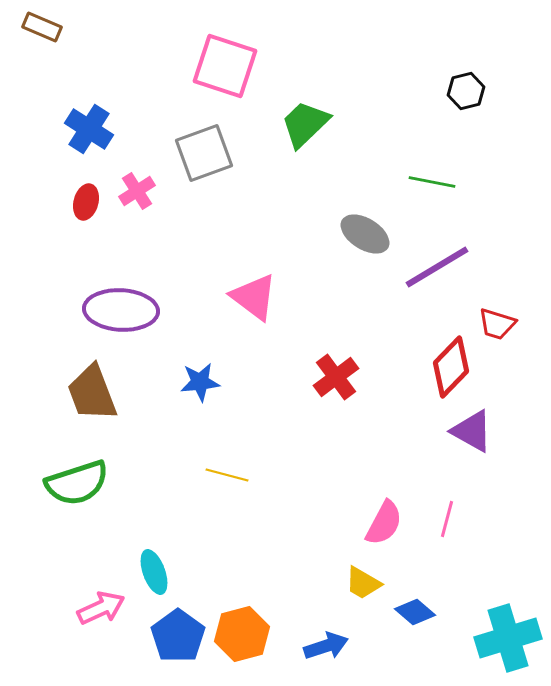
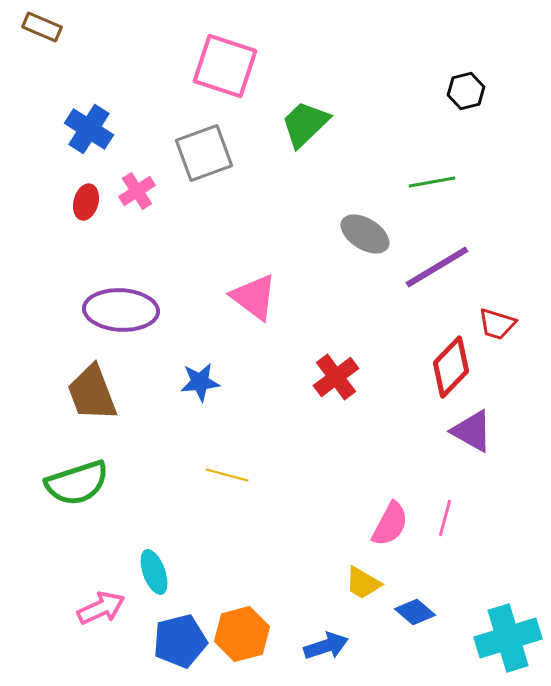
green line: rotated 21 degrees counterclockwise
pink line: moved 2 px left, 1 px up
pink semicircle: moved 6 px right, 1 px down
blue pentagon: moved 2 px right, 5 px down; rotated 22 degrees clockwise
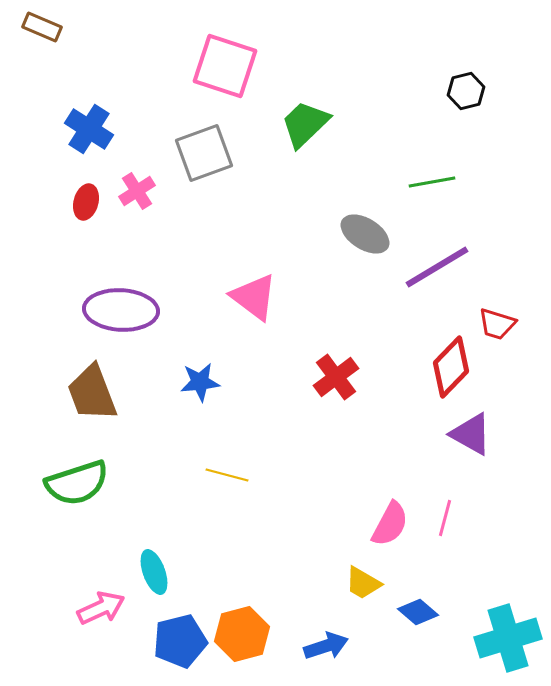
purple triangle: moved 1 px left, 3 px down
blue diamond: moved 3 px right
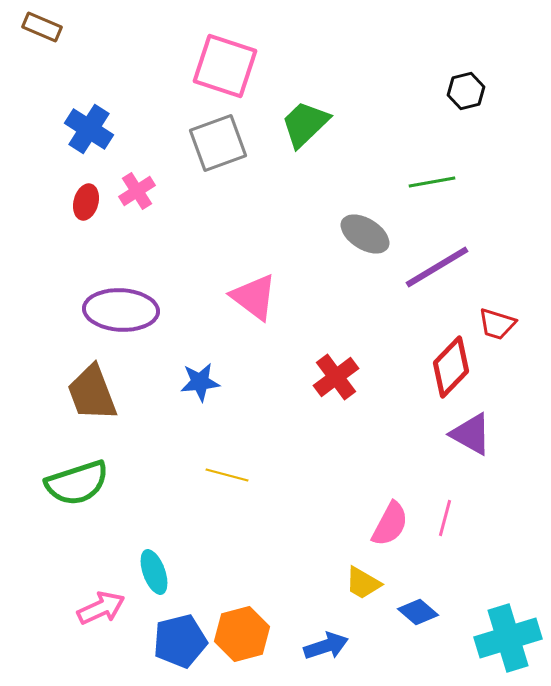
gray square: moved 14 px right, 10 px up
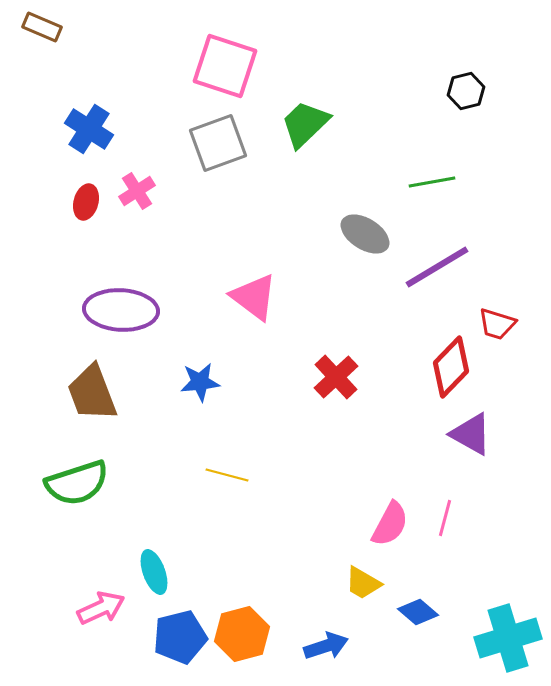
red cross: rotated 6 degrees counterclockwise
blue pentagon: moved 4 px up
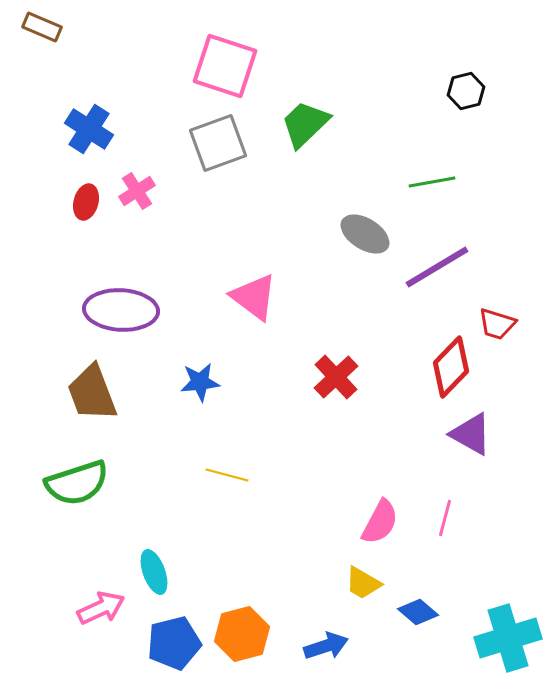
pink semicircle: moved 10 px left, 2 px up
blue pentagon: moved 6 px left, 6 px down
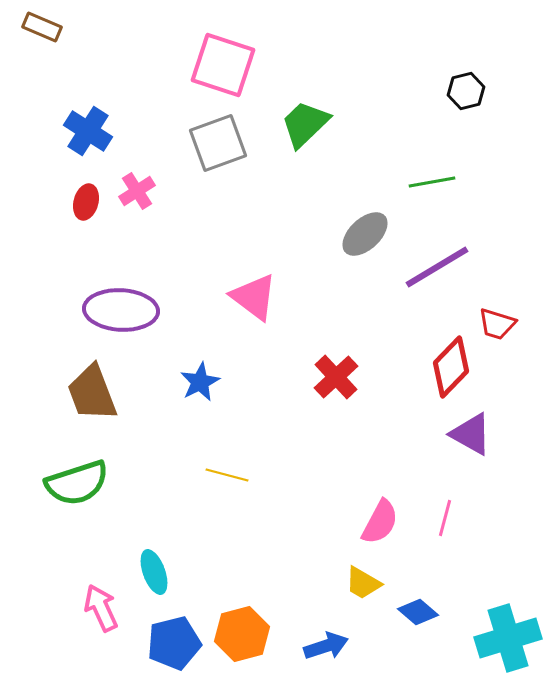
pink square: moved 2 px left, 1 px up
blue cross: moved 1 px left, 2 px down
gray ellipse: rotated 75 degrees counterclockwise
blue star: rotated 21 degrees counterclockwise
pink arrow: rotated 90 degrees counterclockwise
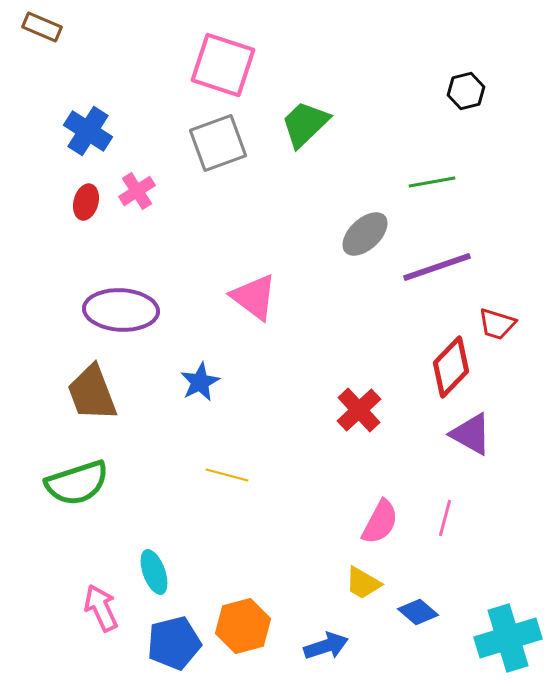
purple line: rotated 12 degrees clockwise
red cross: moved 23 px right, 33 px down
orange hexagon: moved 1 px right, 8 px up
